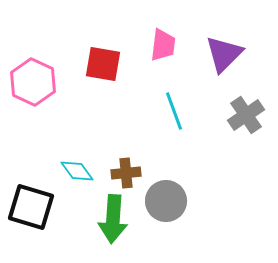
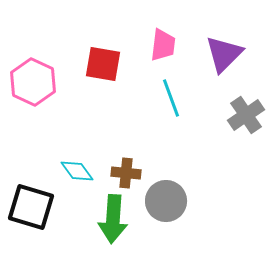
cyan line: moved 3 px left, 13 px up
brown cross: rotated 12 degrees clockwise
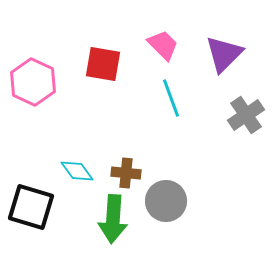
pink trapezoid: rotated 52 degrees counterclockwise
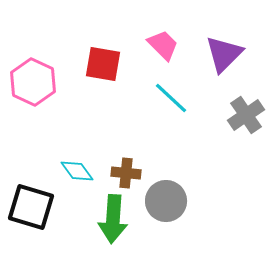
cyan line: rotated 27 degrees counterclockwise
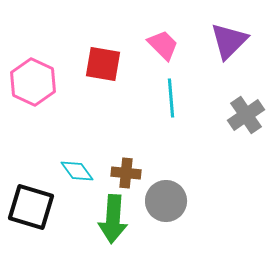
purple triangle: moved 5 px right, 13 px up
cyan line: rotated 42 degrees clockwise
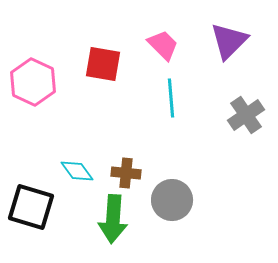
gray circle: moved 6 px right, 1 px up
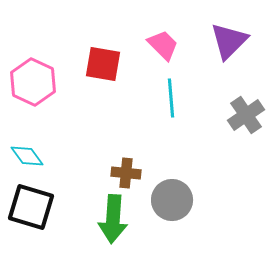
cyan diamond: moved 50 px left, 15 px up
